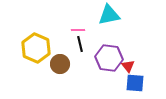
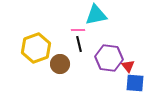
cyan triangle: moved 13 px left
black line: moved 1 px left
yellow hexagon: rotated 16 degrees clockwise
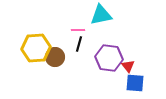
cyan triangle: moved 5 px right
black line: rotated 28 degrees clockwise
yellow hexagon: rotated 16 degrees clockwise
brown circle: moved 5 px left, 7 px up
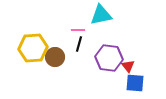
yellow hexagon: moved 3 px left
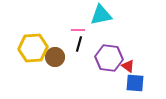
red triangle: rotated 16 degrees counterclockwise
